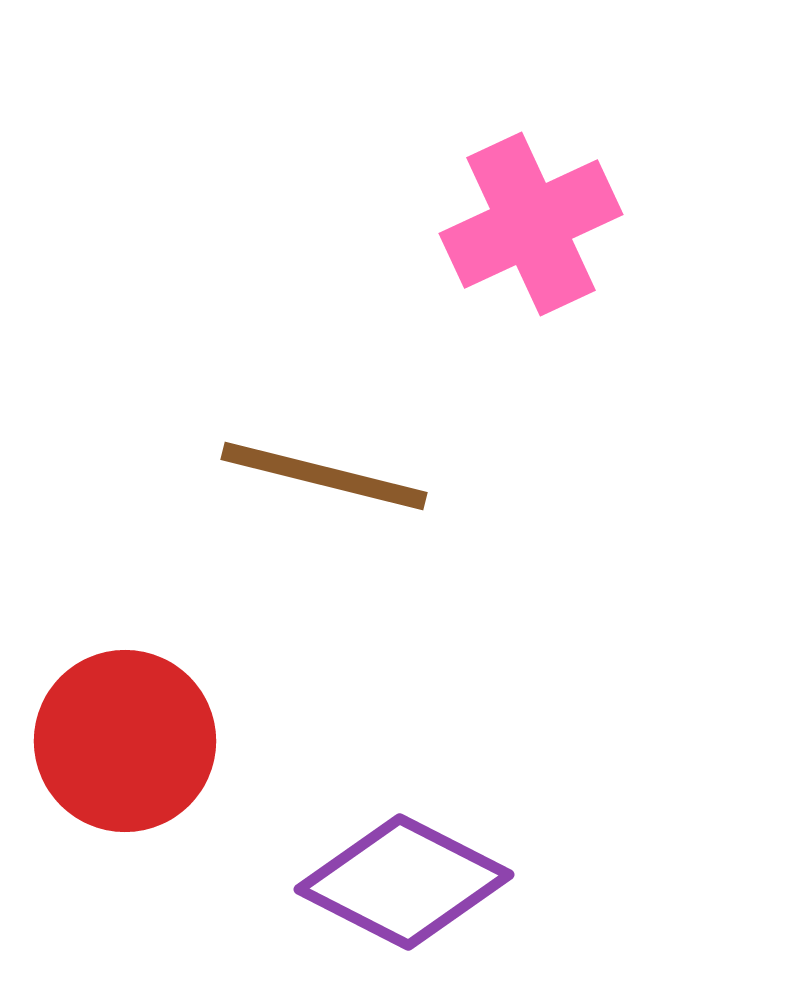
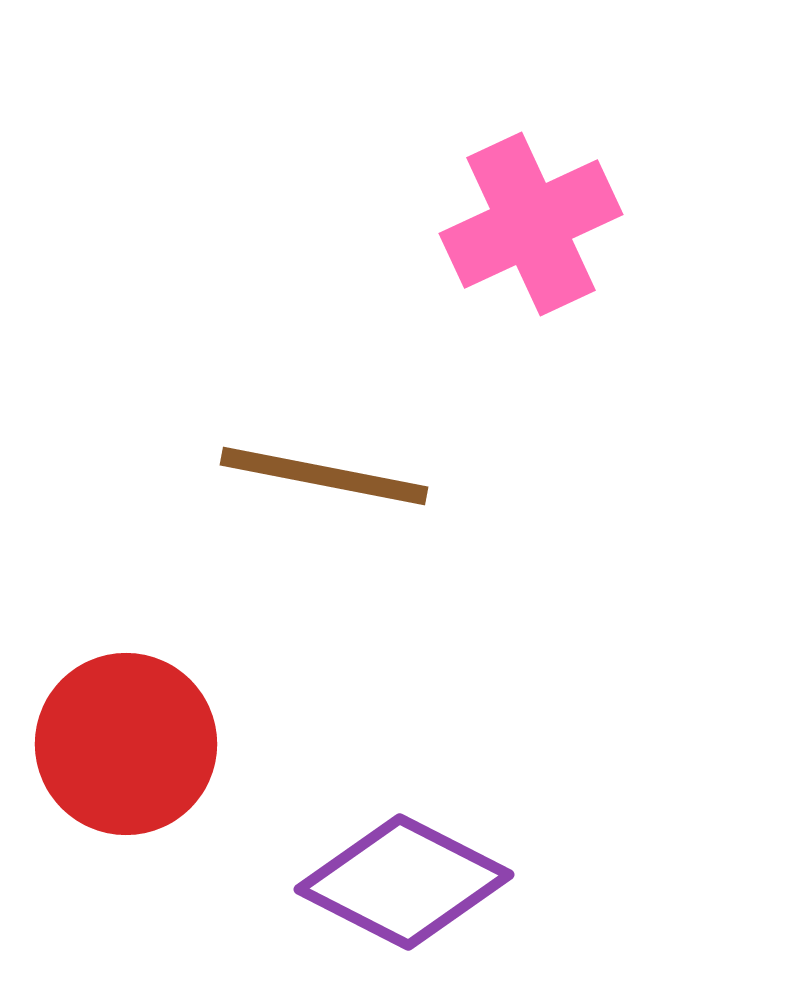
brown line: rotated 3 degrees counterclockwise
red circle: moved 1 px right, 3 px down
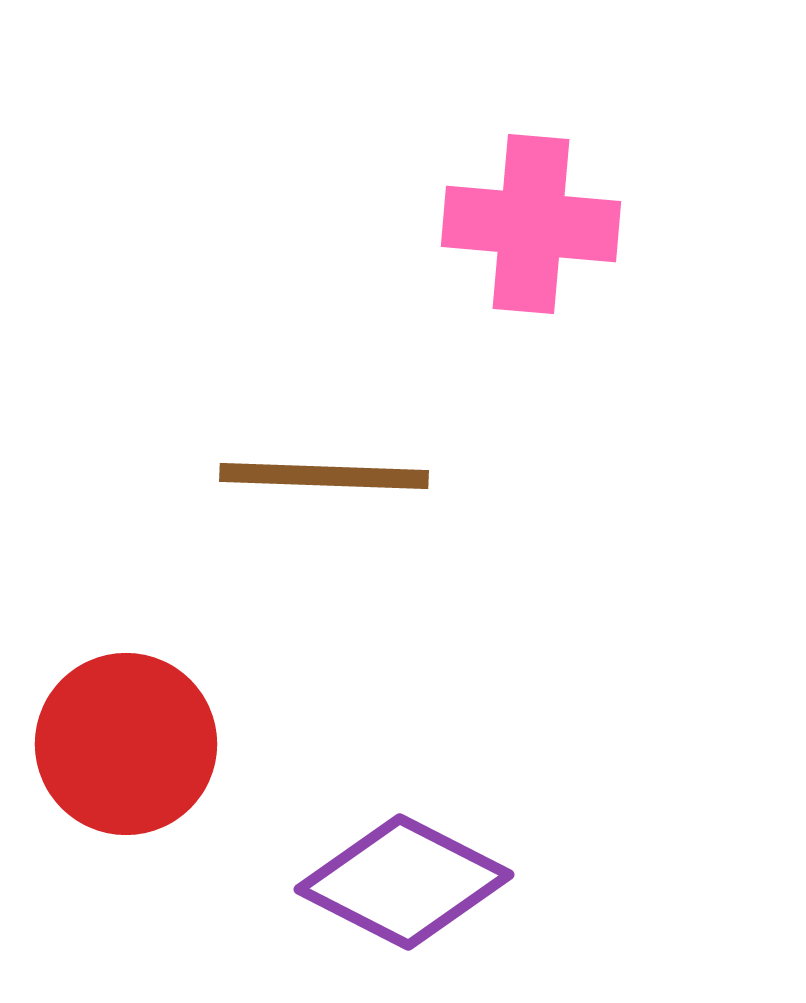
pink cross: rotated 30 degrees clockwise
brown line: rotated 9 degrees counterclockwise
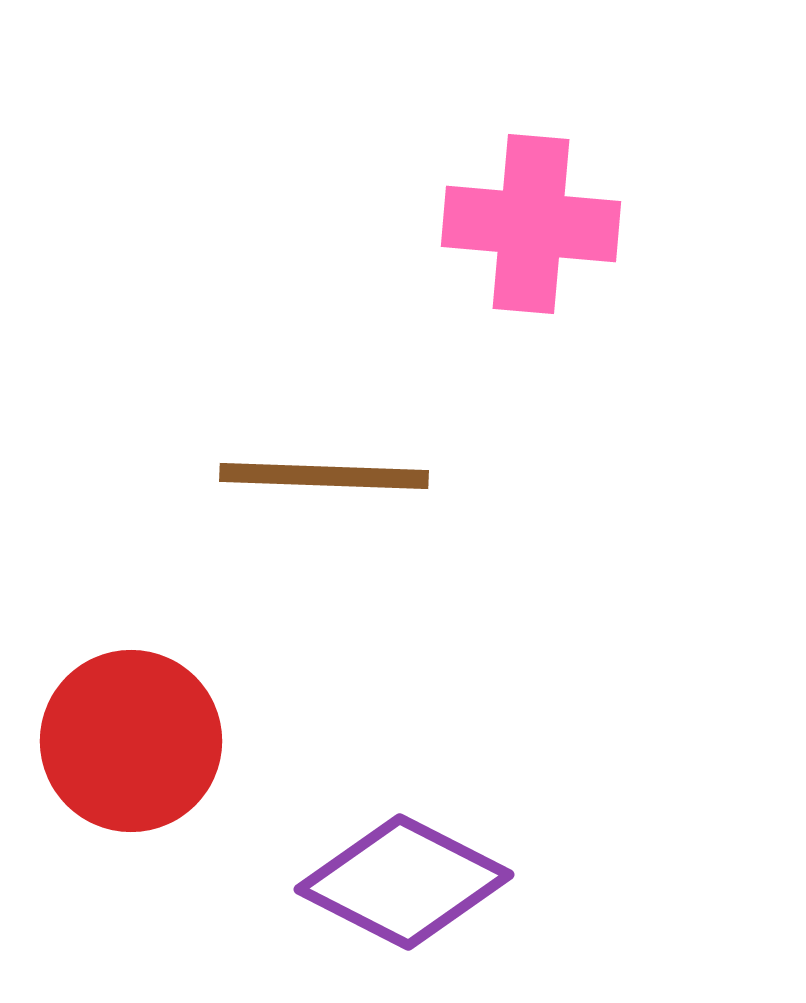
red circle: moved 5 px right, 3 px up
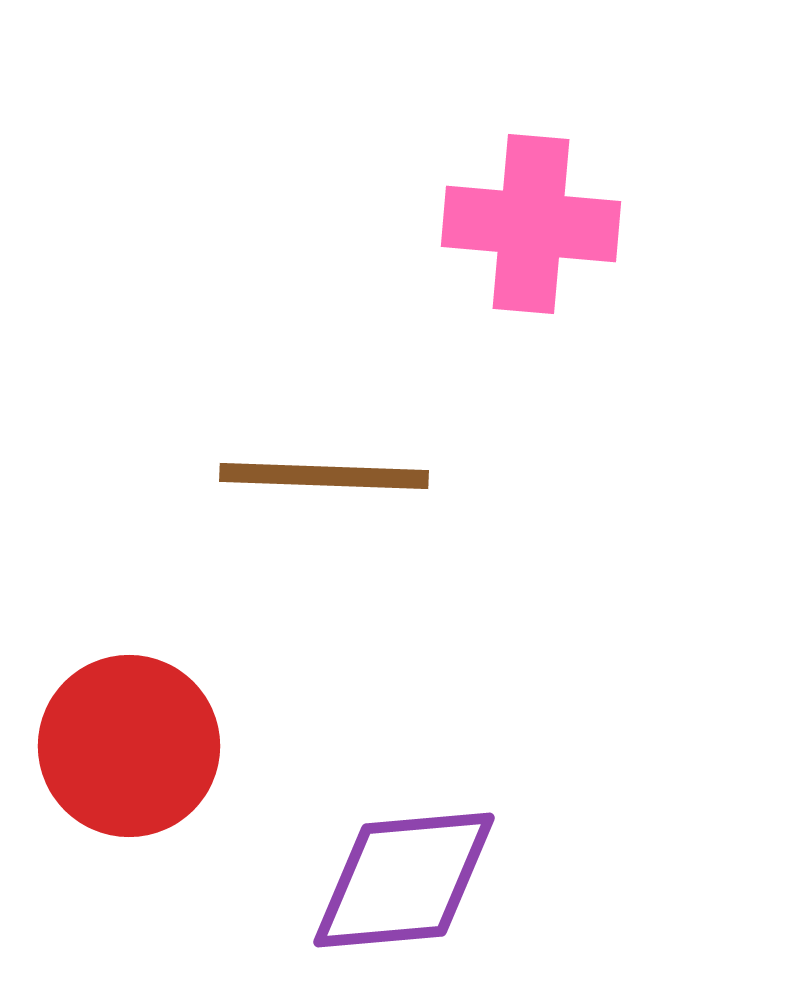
red circle: moved 2 px left, 5 px down
purple diamond: moved 2 px up; rotated 32 degrees counterclockwise
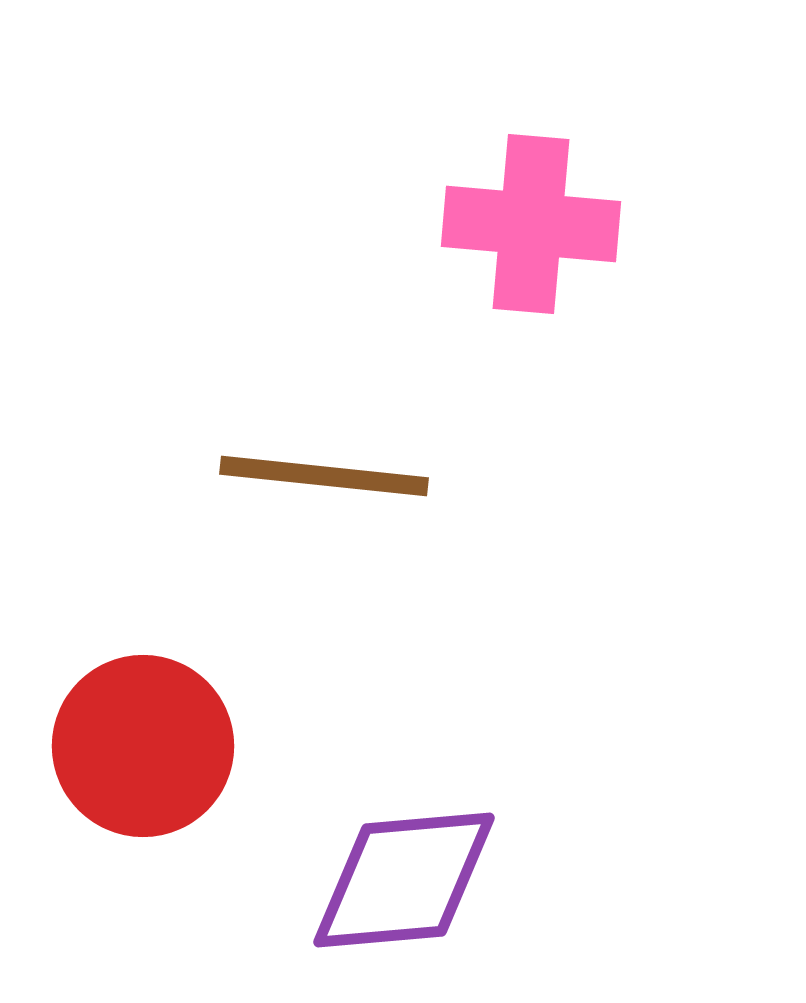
brown line: rotated 4 degrees clockwise
red circle: moved 14 px right
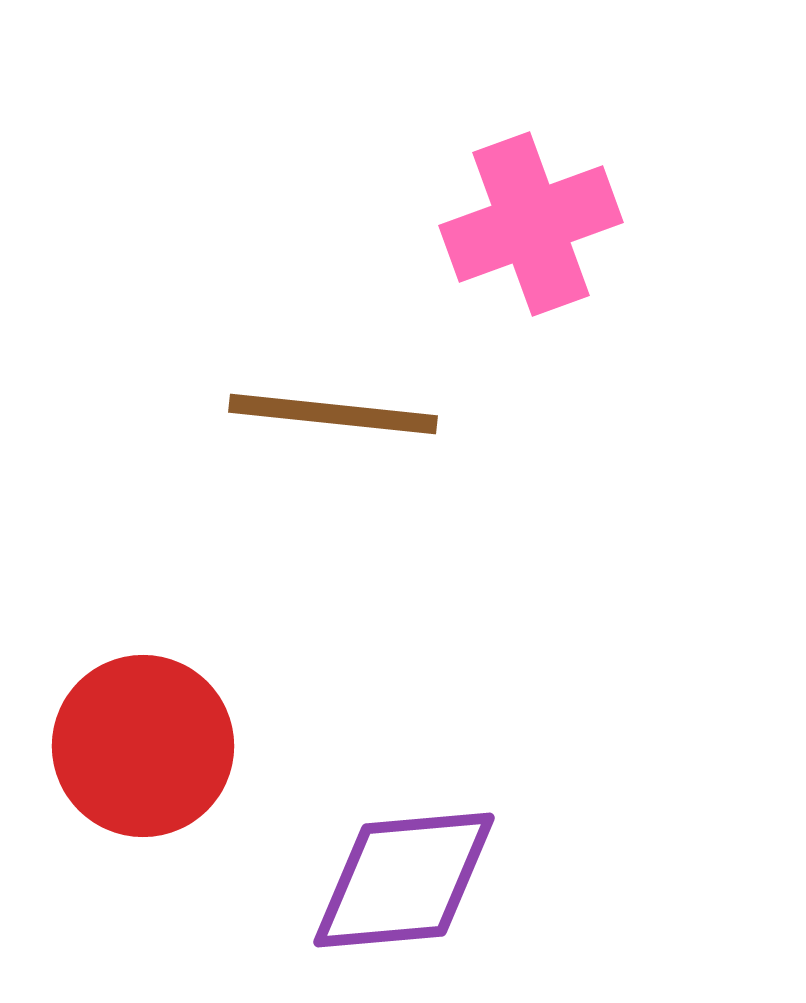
pink cross: rotated 25 degrees counterclockwise
brown line: moved 9 px right, 62 px up
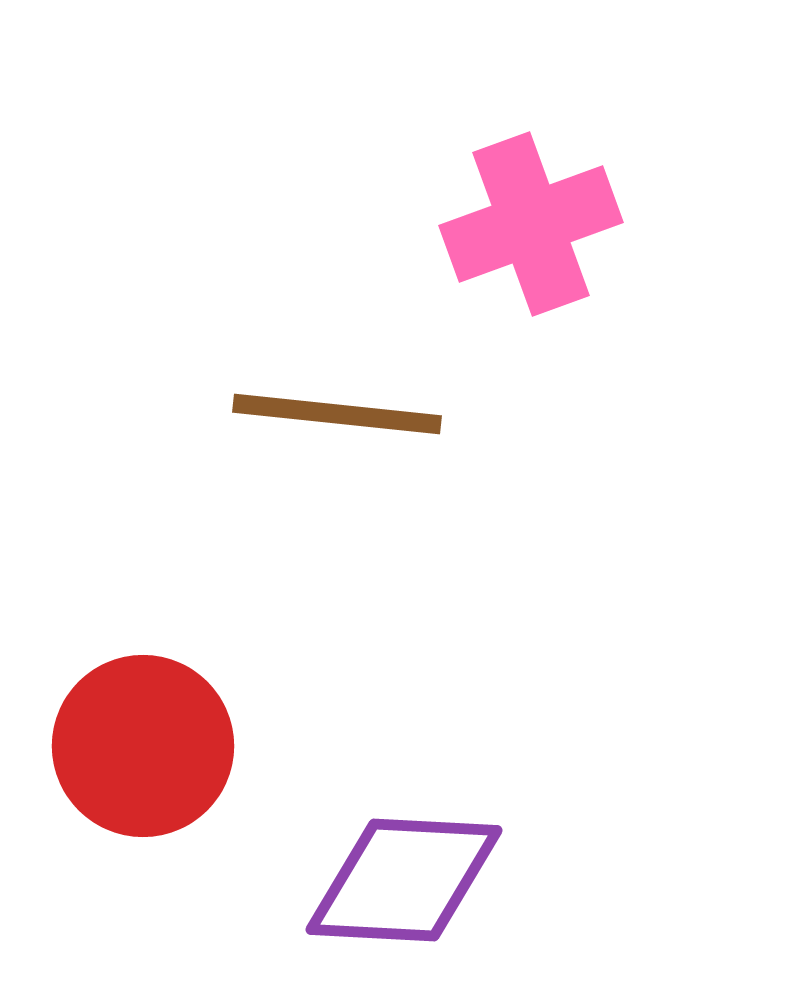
brown line: moved 4 px right
purple diamond: rotated 8 degrees clockwise
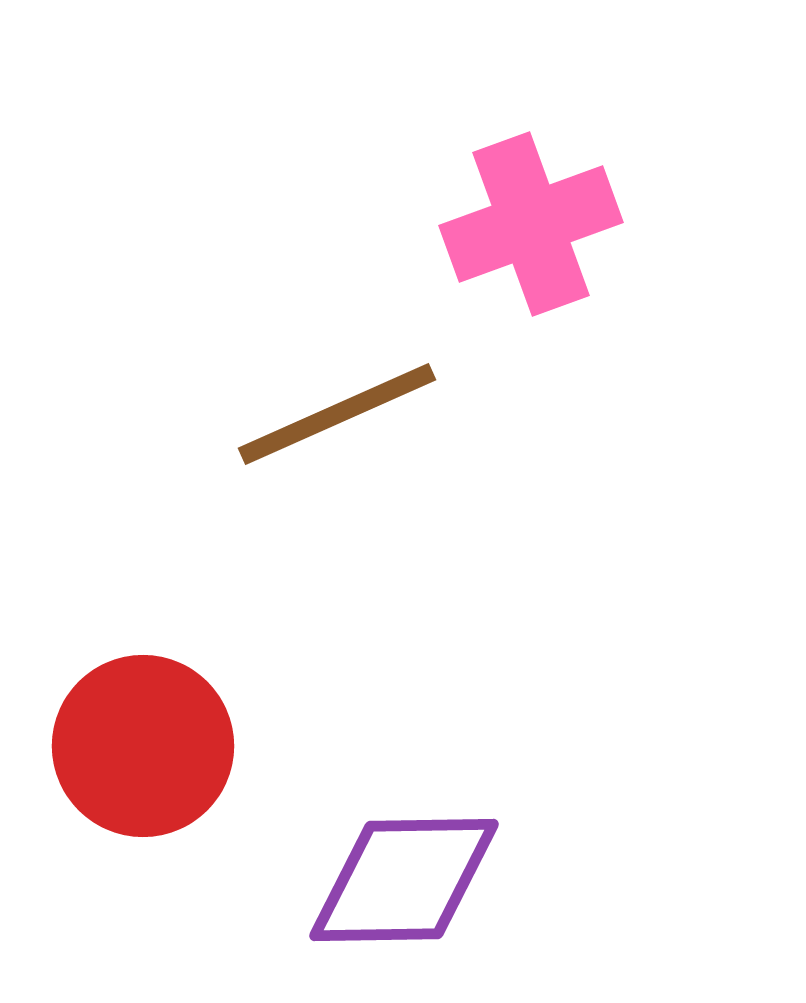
brown line: rotated 30 degrees counterclockwise
purple diamond: rotated 4 degrees counterclockwise
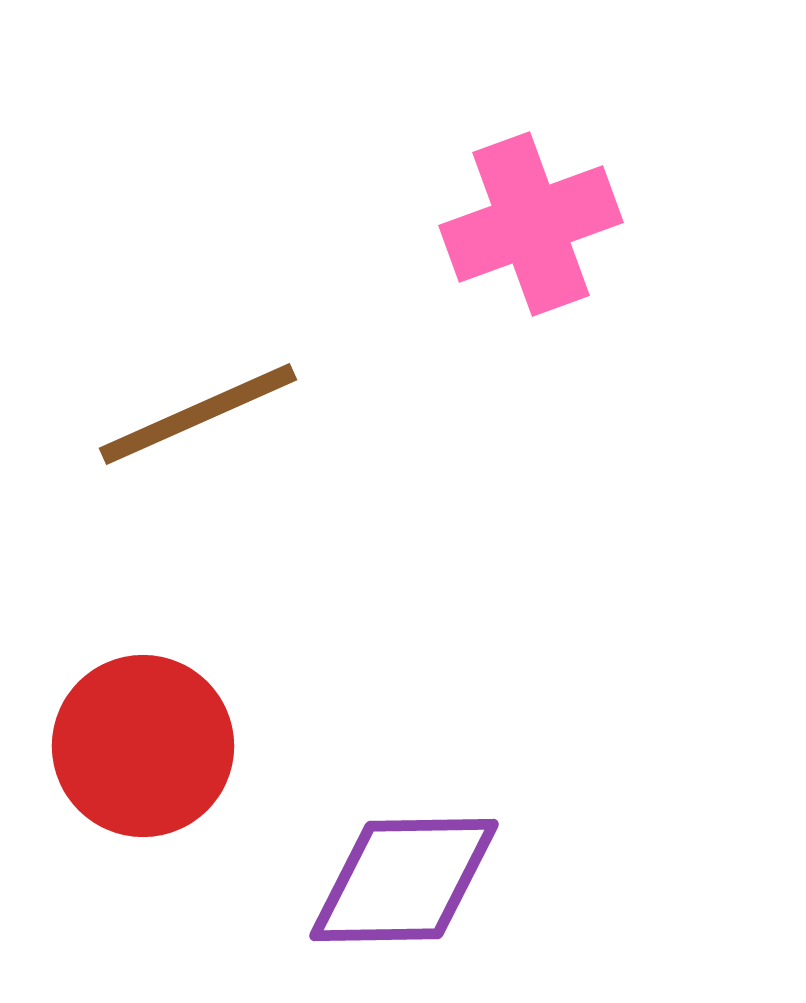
brown line: moved 139 px left
